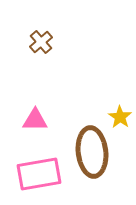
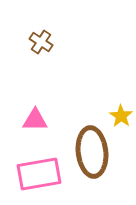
brown cross: rotated 15 degrees counterclockwise
yellow star: moved 1 px right, 1 px up
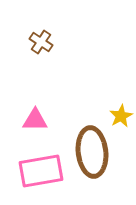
yellow star: rotated 10 degrees clockwise
pink rectangle: moved 2 px right, 3 px up
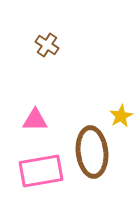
brown cross: moved 6 px right, 3 px down
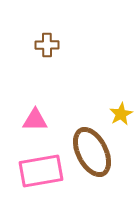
brown cross: rotated 35 degrees counterclockwise
yellow star: moved 2 px up
brown ellipse: rotated 21 degrees counterclockwise
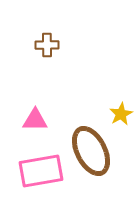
brown ellipse: moved 1 px left, 1 px up
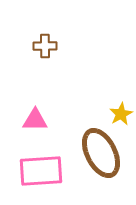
brown cross: moved 2 px left, 1 px down
brown ellipse: moved 10 px right, 2 px down
pink rectangle: rotated 6 degrees clockwise
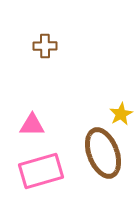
pink triangle: moved 3 px left, 5 px down
brown ellipse: moved 2 px right; rotated 6 degrees clockwise
pink rectangle: rotated 12 degrees counterclockwise
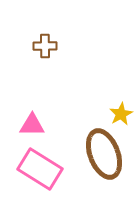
brown ellipse: moved 1 px right, 1 px down
pink rectangle: moved 1 px left, 2 px up; rotated 48 degrees clockwise
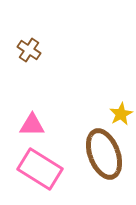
brown cross: moved 16 px left, 4 px down; rotated 35 degrees clockwise
